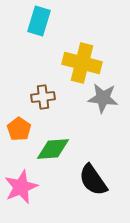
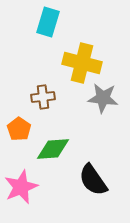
cyan rectangle: moved 9 px right, 1 px down
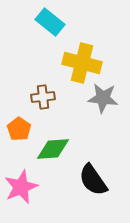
cyan rectangle: moved 2 px right; rotated 68 degrees counterclockwise
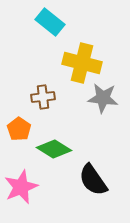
green diamond: moved 1 px right; rotated 36 degrees clockwise
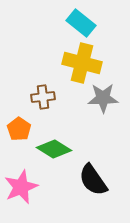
cyan rectangle: moved 31 px right, 1 px down
gray star: rotated 8 degrees counterclockwise
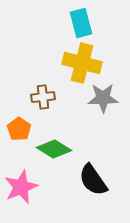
cyan rectangle: rotated 36 degrees clockwise
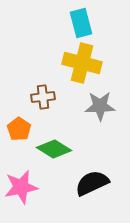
gray star: moved 3 px left, 8 px down
black semicircle: moved 1 px left, 3 px down; rotated 100 degrees clockwise
pink star: rotated 12 degrees clockwise
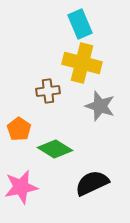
cyan rectangle: moved 1 px left, 1 px down; rotated 8 degrees counterclockwise
brown cross: moved 5 px right, 6 px up
gray star: rotated 20 degrees clockwise
green diamond: moved 1 px right
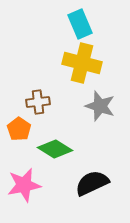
brown cross: moved 10 px left, 11 px down
pink star: moved 3 px right, 2 px up
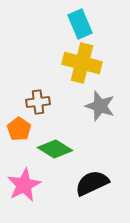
pink star: rotated 16 degrees counterclockwise
